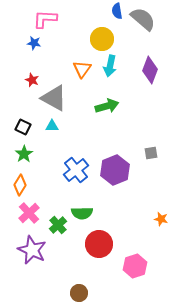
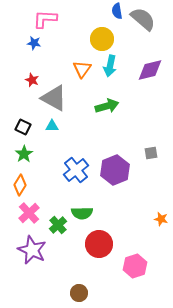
purple diamond: rotated 56 degrees clockwise
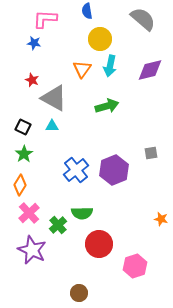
blue semicircle: moved 30 px left
yellow circle: moved 2 px left
purple hexagon: moved 1 px left
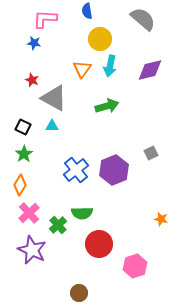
gray square: rotated 16 degrees counterclockwise
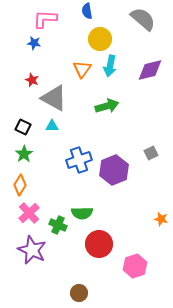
blue cross: moved 3 px right, 10 px up; rotated 20 degrees clockwise
green cross: rotated 24 degrees counterclockwise
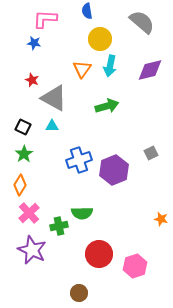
gray semicircle: moved 1 px left, 3 px down
green cross: moved 1 px right, 1 px down; rotated 36 degrees counterclockwise
red circle: moved 10 px down
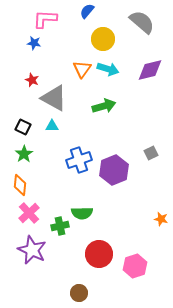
blue semicircle: rotated 49 degrees clockwise
yellow circle: moved 3 px right
cyan arrow: moved 2 px left, 3 px down; rotated 85 degrees counterclockwise
green arrow: moved 3 px left
orange diamond: rotated 25 degrees counterclockwise
green cross: moved 1 px right
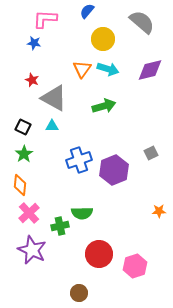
orange star: moved 2 px left, 8 px up; rotated 16 degrees counterclockwise
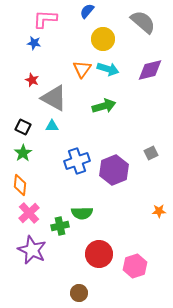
gray semicircle: moved 1 px right
green star: moved 1 px left, 1 px up
blue cross: moved 2 px left, 1 px down
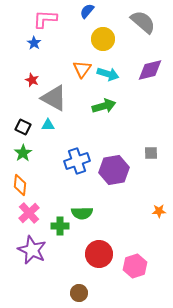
blue star: rotated 24 degrees clockwise
cyan arrow: moved 5 px down
cyan triangle: moved 4 px left, 1 px up
gray square: rotated 24 degrees clockwise
purple hexagon: rotated 12 degrees clockwise
green cross: rotated 12 degrees clockwise
